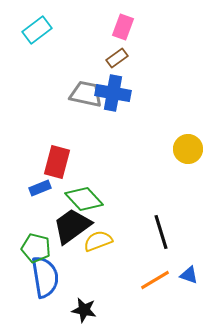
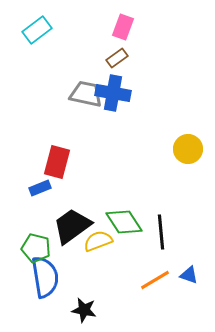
green diamond: moved 40 px right, 23 px down; rotated 9 degrees clockwise
black line: rotated 12 degrees clockwise
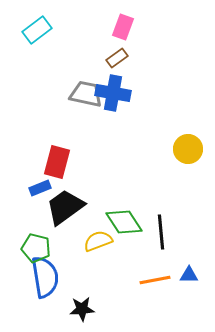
black trapezoid: moved 7 px left, 19 px up
blue triangle: rotated 18 degrees counterclockwise
orange line: rotated 20 degrees clockwise
black star: moved 2 px left, 1 px up; rotated 15 degrees counterclockwise
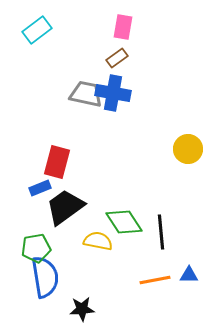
pink rectangle: rotated 10 degrees counterclockwise
yellow semicircle: rotated 32 degrees clockwise
green pentagon: rotated 24 degrees counterclockwise
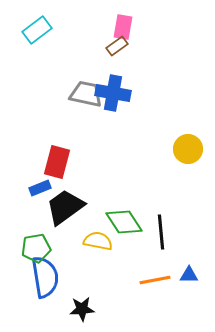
brown rectangle: moved 12 px up
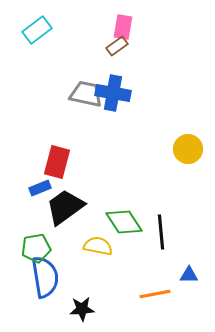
yellow semicircle: moved 5 px down
orange line: moved 14 px down
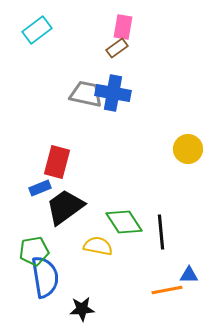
brown rectangle: moved 2 px down
green pentagon: moved 2 px left, 3 px down
orange line: moved 12 px right, 4 px up
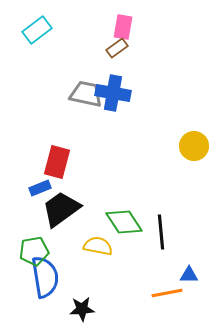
yellow circle: moved 6 px right, 3 px up
black trapezoid: moved 4 px left, 2 px down
orange line: moved 3 px down
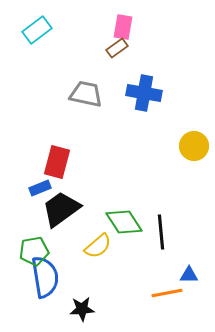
blue cross: moved 31 px right
yellow semicircle: rotated 128 degrees clockwise
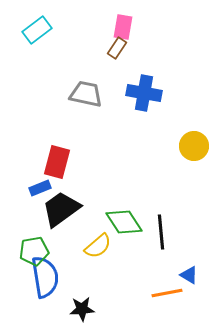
brown rectangle: rotated 20 degrees counterclockwise
blue triangle: rotated 30 degrees clockwise
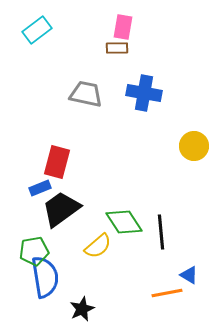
brown rectangle: rotated 55 degrees clockwise
black star: rotated 20 degrees counterclockwise
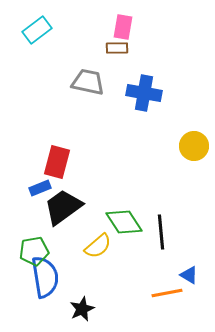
gray trapezoid: moved 2 px right, 12 px up
black trapezoid: moved 2 px right, 2 px up
